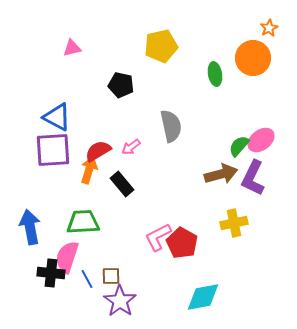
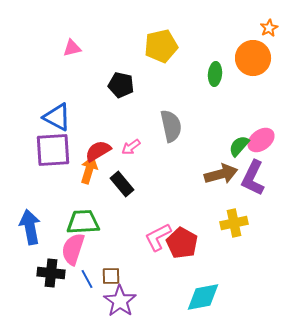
green ellipse: rotated 15 degrees clockwise
pink semicircle: moved 6 px right, 8 px up
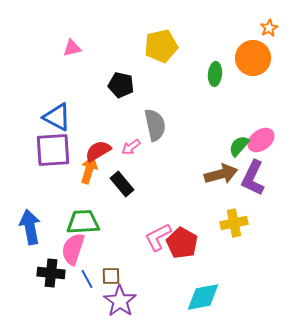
gray semicircle: moved 16 px left, 1 px up
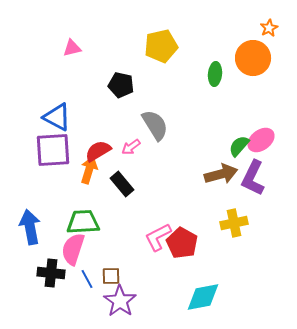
gray semicircle: rotated 20 degrees counterclockwise
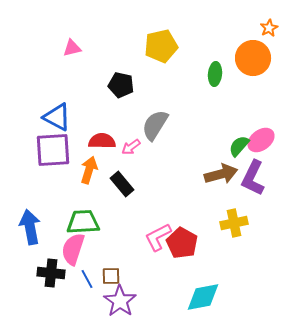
gray semicircle: rotated 116 degrees counterclockwise
red semicircle: moved 4 px right, 10 px up; rotated 32 degrees clockwise
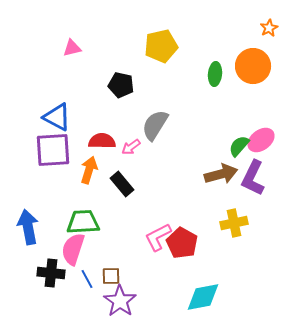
orange circle: moved 8 px down
blue arrow: moved 2 px left
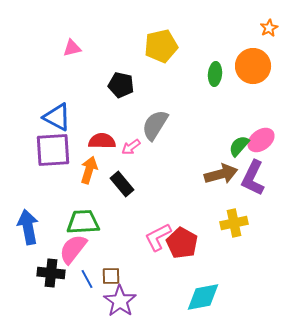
pink semicircle: rotated 20 degrees clockwise
